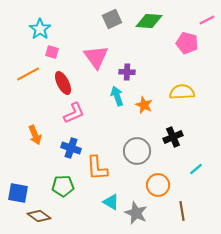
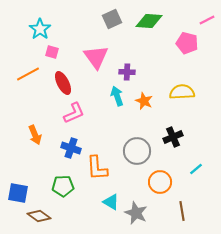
orange star: moved 4 px up
orange circle: moved 2 px right, 3 px up
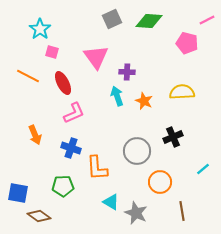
orange line: moved 2 px down; rotated 55 degrees clockwise
cyan line: moved 7 px right
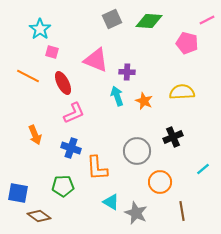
pink triangle: moved 3 px down; rotated 32 degrees counterclockwise
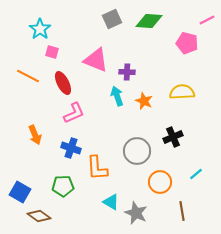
cyan line: moved 7 px left, 5 px down
blue square: moved 2 px right, 1 px up; rotated 20 degrees clockwise
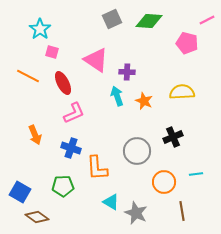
pink triangle: rotated 12 degrees clockwise
cyan line: rotated 32 degrees clockwise
orange circle: moved 4 px right
brown diamond: moved 2 px left, 1 px down
